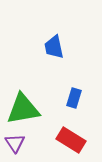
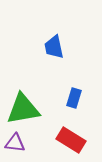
purple triangle: rotated 50 degrees counterclockwise
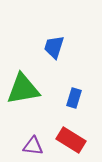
blue trapezoid: rotated 30 degrees clockwise
green triangle: moved 20 px up
purple triangle: moved 18 px right, 3 px down
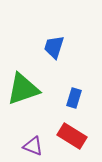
green triangle: rotated 9 degrees counterclockwise
red rectangle: moved 1 px right, 4 px up
purple triangle: rotated 15 degrees clockwise
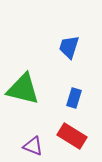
blue trapezoid: moved 15 px right
green triangle: rotated 33 degrees clockwise
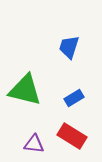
green triangle: moved 2 px right, 1 px down
blue rectangle: rotated 42 degrees clockwise
purple triangle: moved 1 px right, 2 px up; rotated 15 degrees counterclockwise
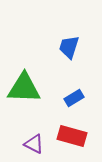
green triangle: moved 1 px left, 2 px up; rotated 12 degrees counterclockwise
red rectangle: rotated 16 degrees counterclockwise
purple triangle: rotated 20 degrees clockwise
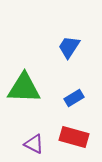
blue trapezoid: rotated 15 degrees clockwise
red rectangle: moved 2 px right, 1 px down
